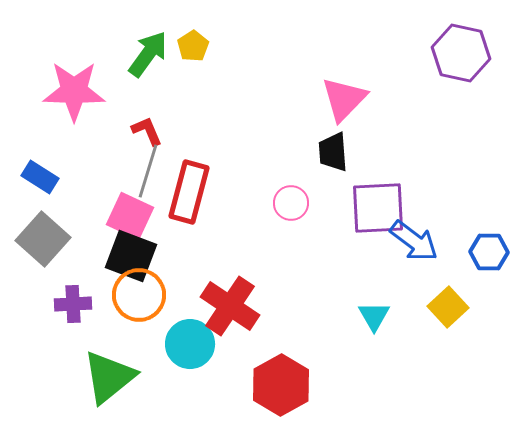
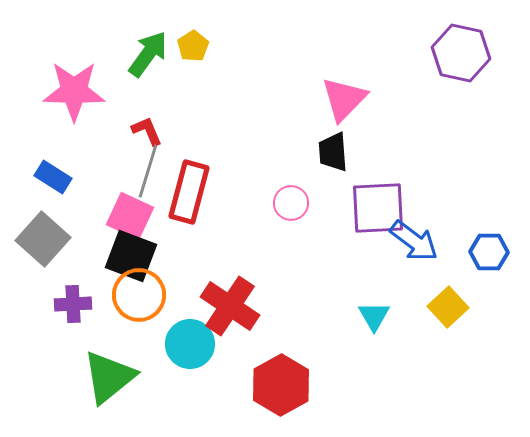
blue rectangle: moved 13 px right
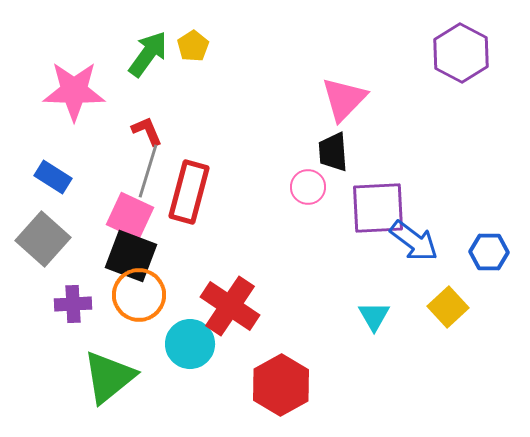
purple hexagon: rotated 16 degrees clockwise
pink circle: moved 17 px right, 16 px up
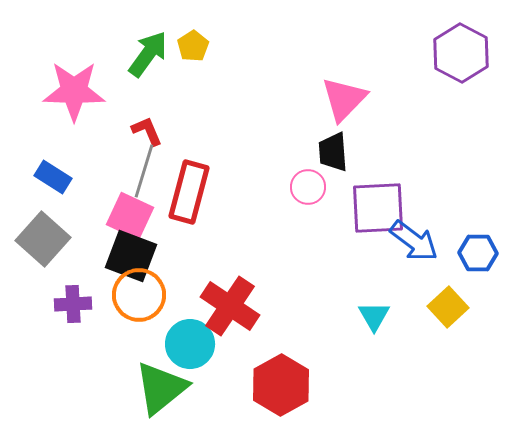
gray line: moved 4 px left
blue hexagon: moved 11 px left, 1 px down
green triangle: moved 52 px right, 11 px down
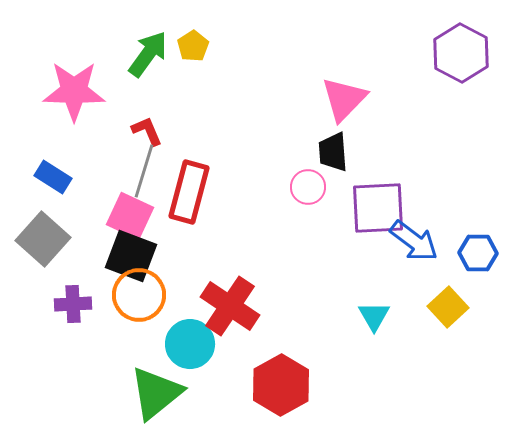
green triangle: moved 5 px left, 5 px down
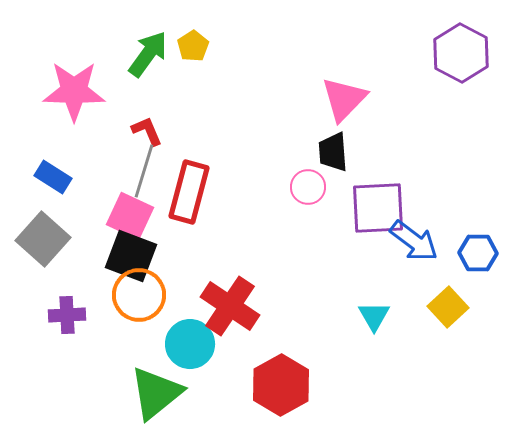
purple cross: moved 6 px left, 11 px down
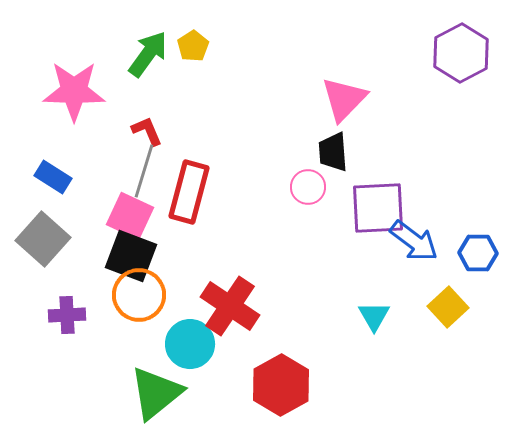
purple hexagon: rotated 4 degrees clockwise
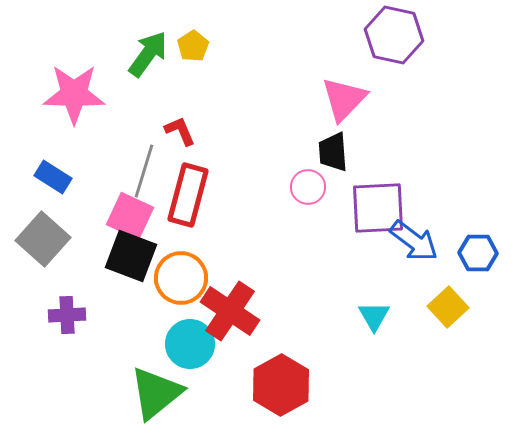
purple hexagon: moved 67 px left, 18 px up; rotated 20 degrees counterclockwise
pink star: moved 3 px down
red L-shape: moved 33 px right
red rectangle: moved 1 px left, 3 px down
orange circle: moved 42 px right, 17 px up
red cross: moved 5 px down
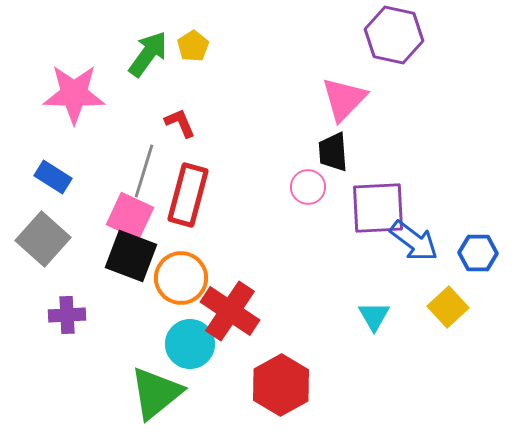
red L-shape: moved 8 px up
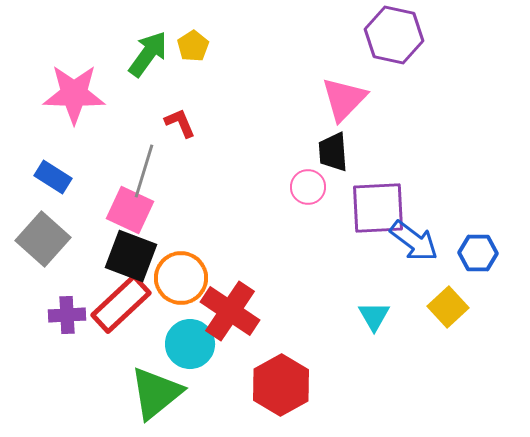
red rectangle: moved 67 px left, 109 px down; rotated 32 degrees clockwise
pink square: moved 6 px up
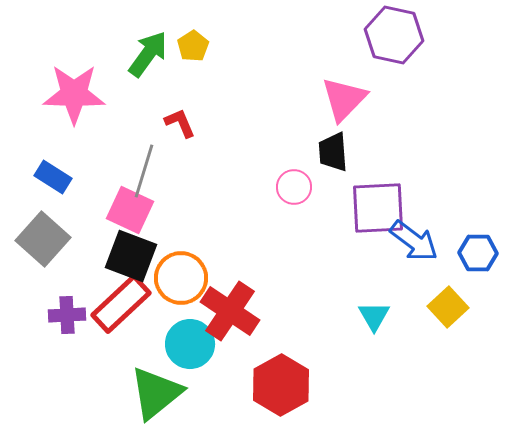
pink circle: moved 14 px left
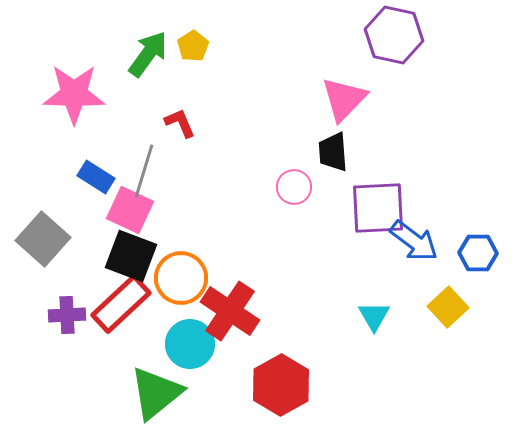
blue rectangle: moved 43 px right
